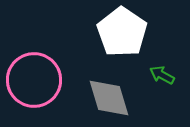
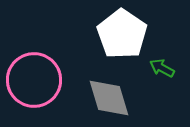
white pentagon: moved 2 px down
green arrow: moved 7 px up
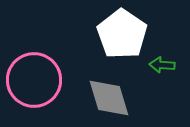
green arrow: moved 3 px up; rotated 25 degrees counterclockwise
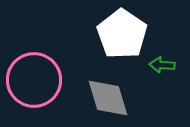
gray diamond: moved 1 px left
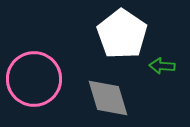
green arrow: moved 1 px down
pink circle: moved 1 px up
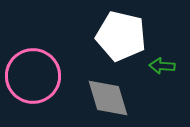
white pentagon: moved 1 px left, 2 px down; rotated 21 degrees counterclockwise
pink circle: moved 1 px left, 3 px up
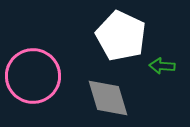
white pentagon: rotated 12 degrees clockwise
